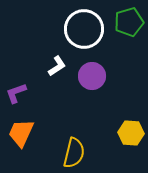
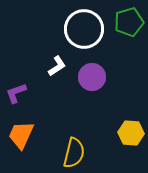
purple circle: moved 1 px down
orange trapezoid: moved 2 px down
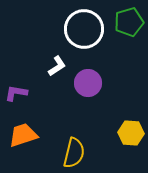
purple circle: moved 4 px left, 6 px down
purple L-shape: rotated 30 degrees clockwise
orange trapezoid: moved 2 px right; rotated 48 degrees clockwise
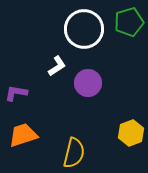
yellow hexagon: rotated 25 degrees counterclockwise
